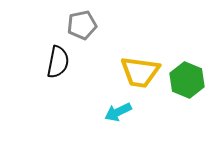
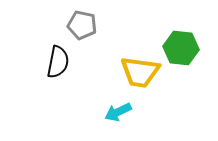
gray pentagon: rotated 24 degrees clockwise
green hexagon: moved 6 px left, 32 px up; rotated 16 degrees counterclockwise
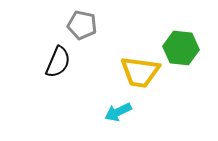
black semicircle: rotated 12 degrees clockwise
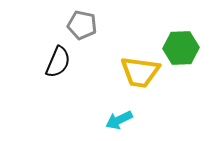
green hexagon: rotated 8 degrees counterclockwise
cyan arrow: moved 1 px right, 8 px down
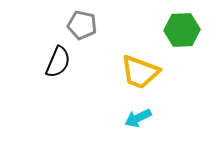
green hexagon: moved 1 px right, 18 px up
yellow trapezoid: rotated 12 degrees clockwise
cyan arrow: moved 19 px right, 2 px up
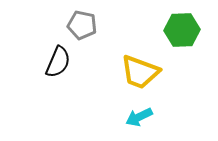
cyan arrow: moved 1 px right, 1 px up
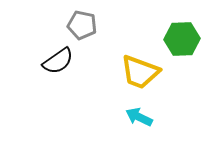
green hexagon: moved 9 px down
black semicircle: moved 1 px up; rotated 32 degrees clockwise
cyan arrow: rotated 52 degrees clockwise
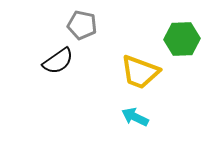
cyan arrow: moved 4 px left
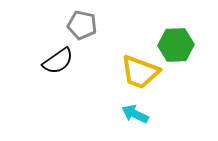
green hexagon: moved 6 px left, 6 px down
cyan arrow: moved 3 px up
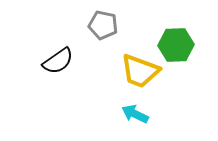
gray pentagon: moved 21 px right
yellow trapezoid: moved 1 px up
